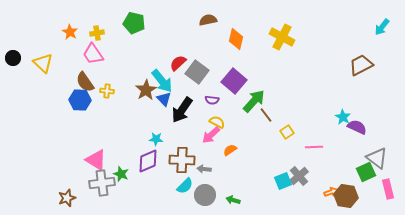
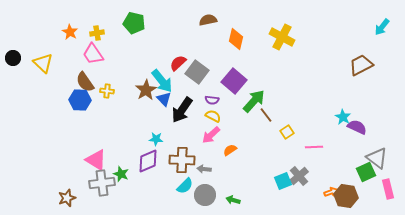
yellow semicircle at (217, 122): moved 4 px left, 6 px up
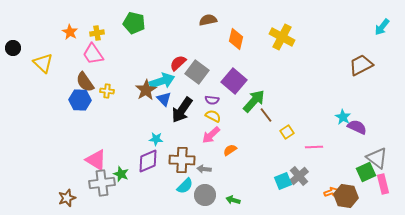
black circle at (13, 58): moved 10 px up
cyan arrow at (162, 81): rotated 70 degrees counterclockwise
pink rectangle at (388, 189): moved 5 px left, 5 px up
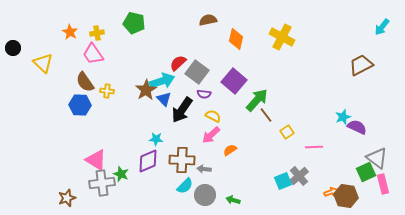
blue hexagon at (80, 100): moved 5 px down
purple semicircle at (212, 100): moved 8 px left, 6 px up
green arrow at (254, 101): moved 3 px right, 1 px up
cyan star at (343, 117): rotated 21 degrees clockwise
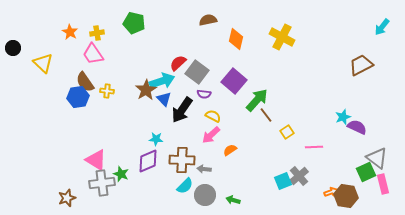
blue hexagon at (80, 105): moved 2 px left, 8 px up; rotated 10 degrees counterclockwise
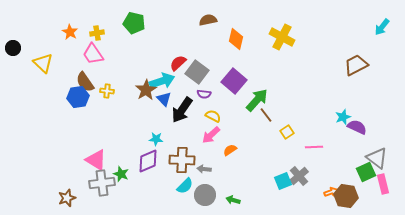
brown trapezoid at (361, 65): moved 5 px left
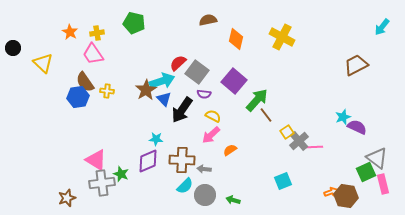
gray cross at (299, 176): moved 35 px up
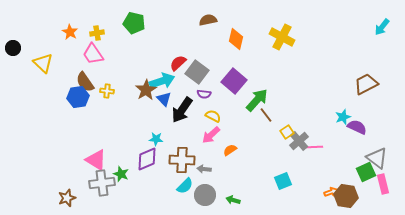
brown trapezoid at (356, 65): moved 10 px right, 19 px down
purple diamond at (148, 161): moved 1 px left, 2 px up
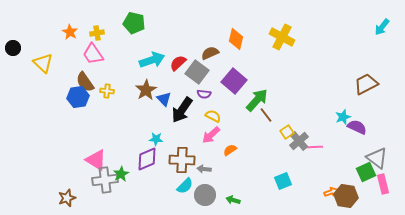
brown semicircle at (208, 20): moved 2 px right, 33 px down; rotated 12 degrees counterclockwise
cyan arrow at (162, 81): moved 10 px left, 21 px up
green star at (121, 174): rotated 21 degrees clockwise
gray cross at (102, 183): moved 3 px right, 3 px up
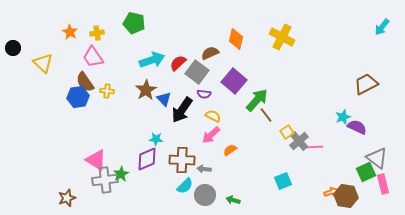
pink trapezoid at (93, 54): moved 3 px down
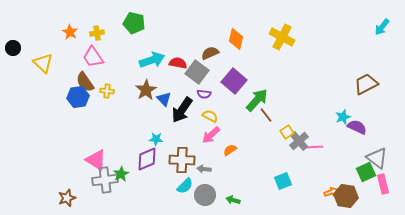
red semicircle at (178, 63): rotated 54 degrees clockwise
yellow semicircle at (213, 116): moved 3 px left
